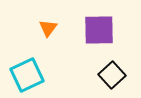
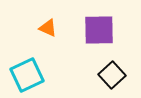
orange triangle: rotated 42 degrees counterclockwise
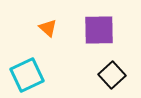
orange triangle: rotated 18 degrees clockwise
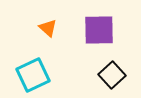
cyan square: moved 6 px right
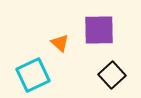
orange triangle: moved 12 px right, 15 px down
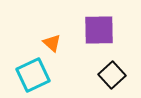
orange triangle: moved 8 px left
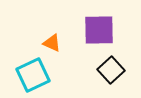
orange triangle: rotated 18 degrees counterclockwise
black square: moved 1 px left, 5 px up
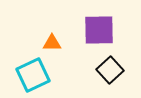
orange triangle: rotated 24 degrees counterclockwise
black square: moved 1 px left
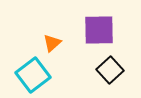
orange triangle: rotated 42 degrees counterclockwise
cyan square: rotated 12 degrees counterclockwise
